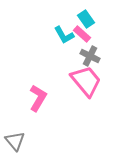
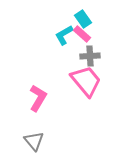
cyan rectangle: moved 3 px left
cyan L-shape: rotated 90 degrees clockwise
gray cross: rotated 30 degrees counterclockwise
gray triangle: moved 19 px right
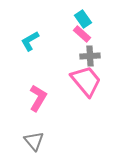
cyan L-shape: moved 34 px left, 6 px down
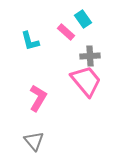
pink rectangle: moved 16 px left, 2 px up
cyan L-shape: rotated 75 degrees counterclockwise
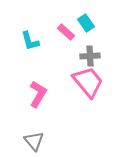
cyan rectangle: moved 3 px right, 4 px down
pink trapezoid: moved 2 px right, 1 px down
pink L-shape: moved 4 px up
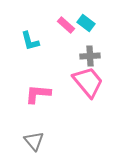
cyan rectangle: rotated 18 degrees counterclockwise
pink rectangle: moved 7 px up
pink L-shape: rotated 116 degrees counterclockwise
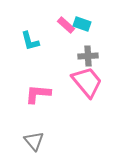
cyan rectangle: moved 4 px left, 1 px down; rotated 18 degrees counterclockwise
gray cross: moved 2 px left
pink trapezoid: moved 1 px left
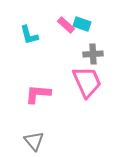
cyan L-shape: moved 1 px left, 6 px up
gray cross: moved 5 px right, 2 px up
pink trapezoid: rotated 16 degrees clockwise
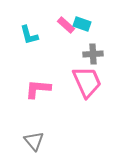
pink L-shape: moved 5 px up
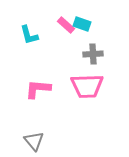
pink trapezoid: moved 4 px down; rotated 112 degrees clockwise
